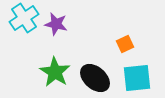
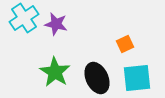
black ellipse: moved 2 px right; rotated 24 degrees clockwise
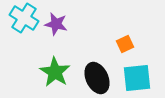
cyan cross: rotated 24 degrees counterclockwise
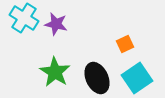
cyan square: rotated 28 degrees counterclockwise
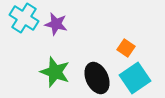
orange square: moved 1 px right, 4 px down; rotated 30 degrees counterclockwise
green star: rotated 12 degrees counterclockwise
cyan square: moved 2 px left
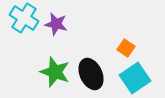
black ellipse: moved 6 px left, 4 px up
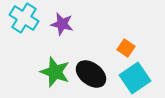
purple star: moved 6 px right
black ellipse: rotated 28 degrees counterclockwise
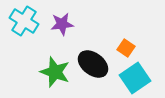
cyan cross: moved 3 px down
purple star: rotated 20 degrees counterclockwise
black ellipse: moved 2 px right, 10 px up
